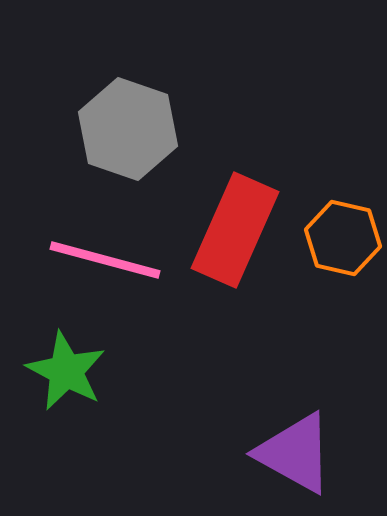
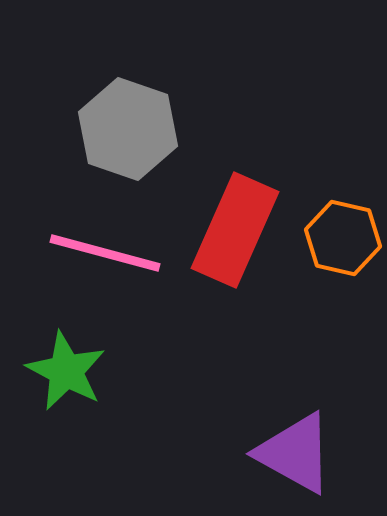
pink line: moved 7 px up
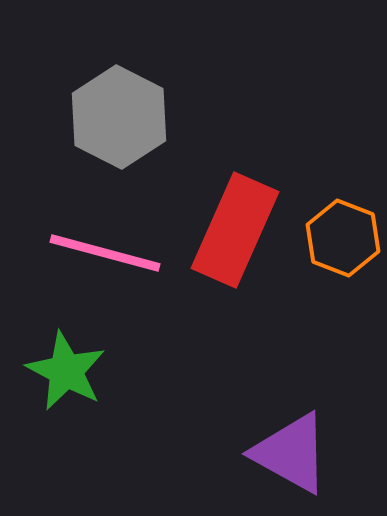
gray hexagon: moved 9 px left, 12 px up; rotated 8 degrees clockwise
orange hexagon: rotated 8 degrees clockwise
purple triangle: moved 4 px left
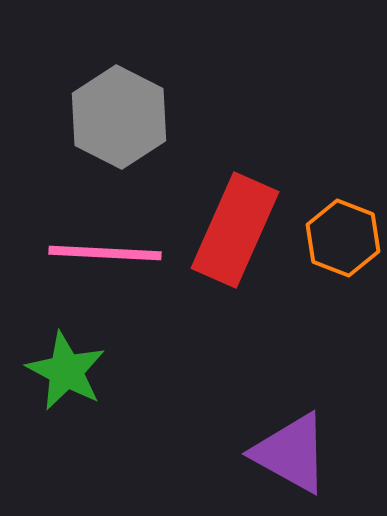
pink line: rotated 12 degrees counterclockwise
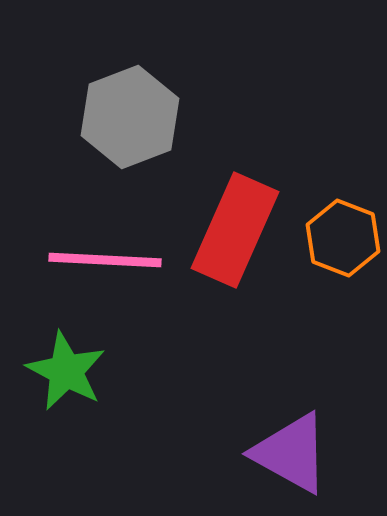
gray hexagon: moved 11 px right; rotated 12 degrees clockwise
pink line: moved 7 px down
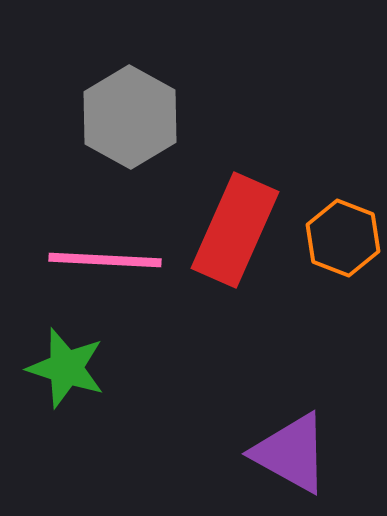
gray hexagon: rotated 10 degrees counterclockwise
green star: moved 3 px up; rotated 10 degrees counterclockwise
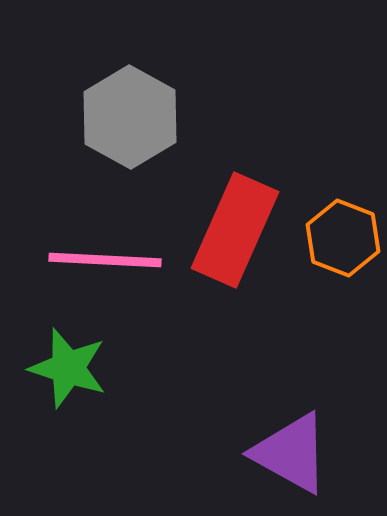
green star: moved 2 px right
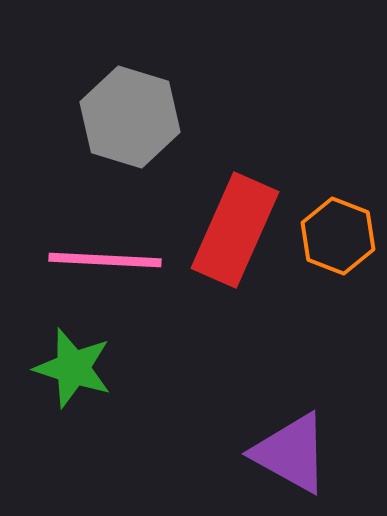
gray hexagon: rotated 12 degrees counterclockwise
orange hexagon: moved 5 px left, 2 px up
green star: moved 5 px right
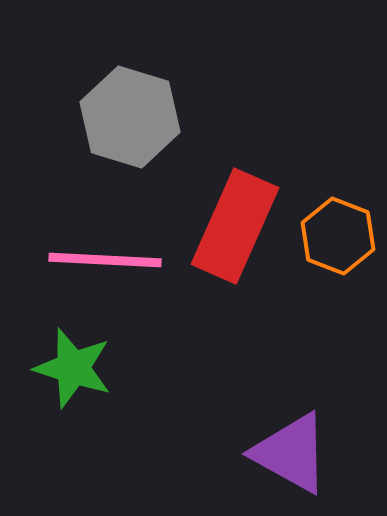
red rectangle: moved 4 px up
